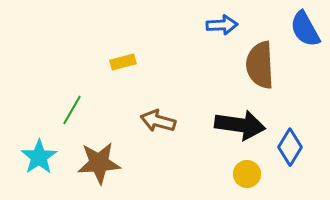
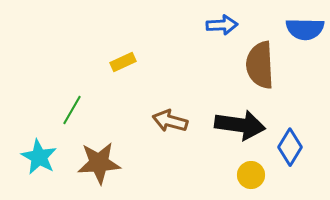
blue semicircle: rotated 60 degrees counterclockwise
yellow rectangle: rotated 10 degrees counterclockwise
brown arrow: moved 12 px right
cyan star: rotated 9 degrees counterclockwise
yellow circle: moved 4 px right, 1 px down
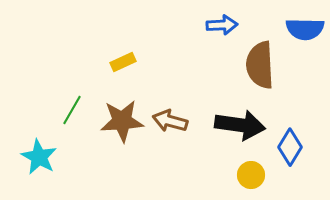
brown star: moved 23 px right, 42 px up
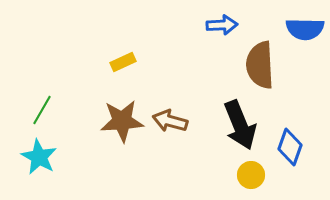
green line: moved 30 px left
black arrow: rotated 60 degrees clockwise
blue diamond: rotated 12 degrees counterclockwise
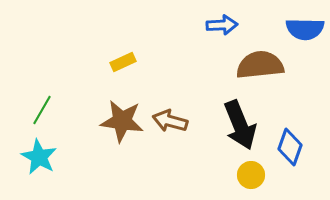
brown semicircle: rotated 87 degrees clockwise
brown star: rotated 12 degrees clockwise
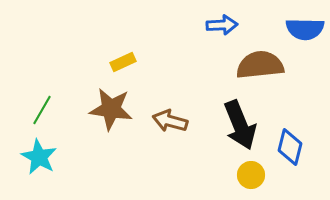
brown star: moved 11 px left, 12 px up
blue diamond: rotated 6 degrees counterclockwise
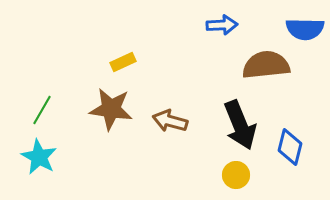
brown semicircle: moved 6 px right
yellow circle: moved 15 px left
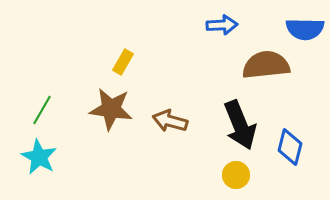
yellow rectangle: rotated 35 degrees counterclockwise
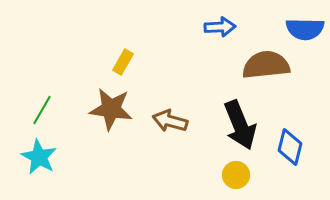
blue arrow: moved 2 px left, 2 px down
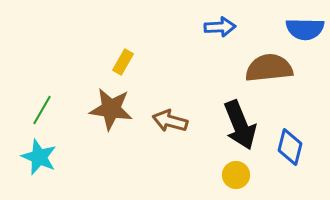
brown semicircle: moved 3 px right, 3 px down
cyan star: rotated 6 degrees counterclockwise
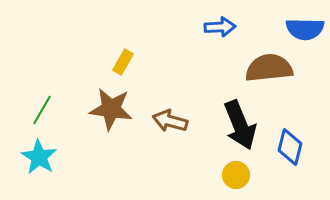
cyan star: rotated 9 degrees clockwise
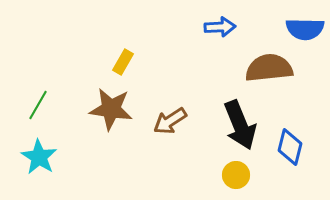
green line: moved 4 px left, 5 px up
brown arrow: rotated 48 degrees counterclockwise
